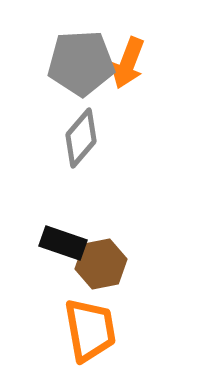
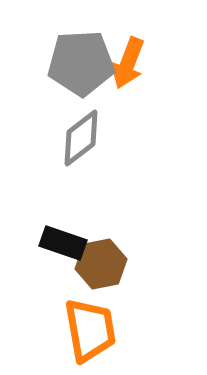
gray diamond: rotated 12 degrees clockwise
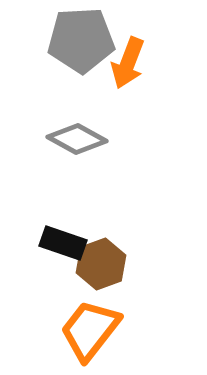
gray pentagon: moved 23 px up
gray diamond: moved 4 px left, 1 px down; rotated 66 degrees clockwise
brown hexagon: rotated 9 degrees counterclockwise
orange trapezoid: rotated 132 degrees counterclockwise
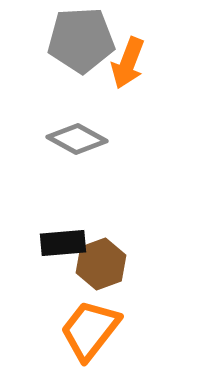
black rectangle: rotated 24 degrees counterclockwise
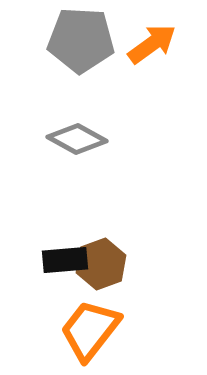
gray pentagon: rotated 6 degrees clockwise
orange arrow: moved 24 px right, 19 px up; rotated 147 degrees counterclockwise
black rectangle: moved 2 px right, 17 px down
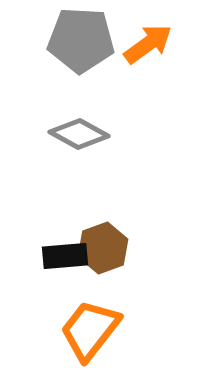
orange arrow: moved 4 px left
gray diamond: moved 2 px right, 5 px up
black rectangle: moved 4 px up
brown hexagon: moved 2 px right, 16 px up
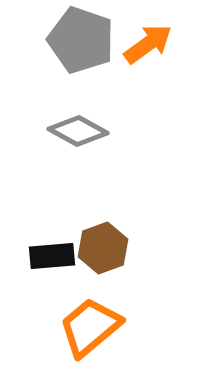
gray pentagon: rotated 16 degrees clockwise
gray diamond: moved 1 px left, 3 px up
black rectangle: moved 13 px left
orange trapezoid: moved 3 px up; rotated 12 degrees clockwise
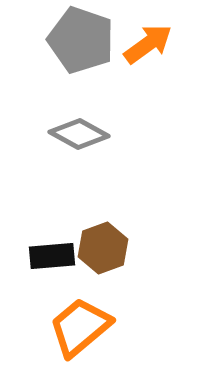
gray diamond: moved 1 px right, 3 px down
orange trapezoid: moved 10 px left
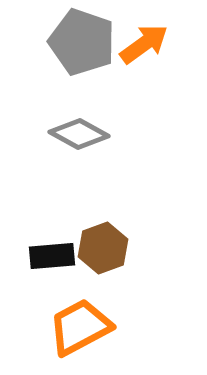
gray pentagon: moved 1 px right, 2 px down
orange arrow: moved 4 px left
orange trapezoid: rotated 12 degrees clockwise
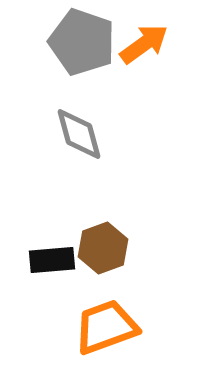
gray diamond: rotated 46 degrees clockwise
black rectangle: moved 4 px down
orange trapezoid: moved 26 px right; rotated 8 degrees clockwise
